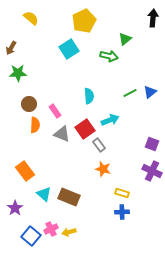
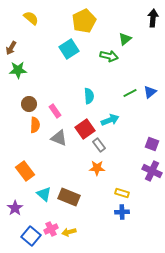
green star: moved 3 px up
gray triangle: moved 3 px left, 4 px down
orange star: moved 6 px left, 1 px up; rotated 14 degrees counterclockwise
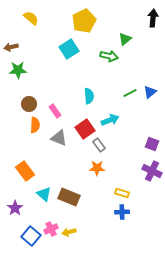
brown arrow: moved 1 px up; rotated 48 degrees clockwise
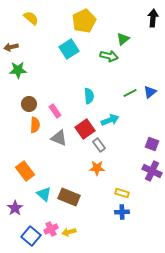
green triangle: moved 2 px left
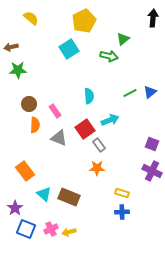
blue square: moved 5 px left, 7 px up; rotated 18 degrees counterclockwise
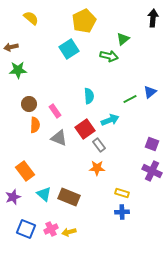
green line: moved 6 px down
purple star: moved 2 px left, 11 px up; rotated 14 degrees clockwise
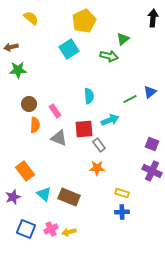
red square: moved 1 px left; rotated 30 degrees clockwise
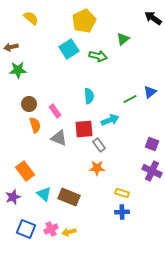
black arrow: rotated 60 degrees counterclockwise
green arrow: moved 11 px left
orange semicircle: rotated 21 degrees counterclockwise
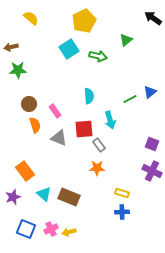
green triangle: moved 3 px right, 1 px down
cyan arrow: rotated 96 degrees clockwise
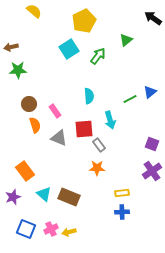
yellow semicircle: moved 3 px right, 7 px up
green arrow: rotated 66 degrees counterclockwise
purple cross: rotated 30 degrees clockwise
yellow rectangle: rotated 24 degrees counterclockwise
